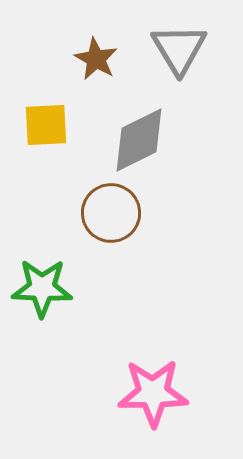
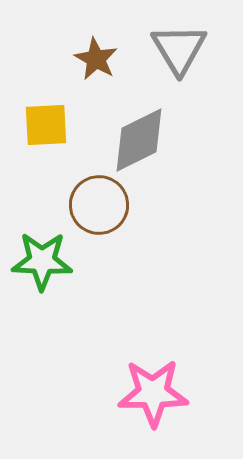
brown circle: moved 12 px left, 8 px up
green star: moved 27 px up
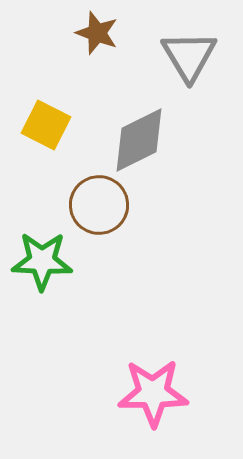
gray triangle: moved 10 px right, 7 px down
brown star: moved 1 px right, 26 px up; rotated 9 degrees counterclockwise
yellow square: rotated 30 degrees clockwise
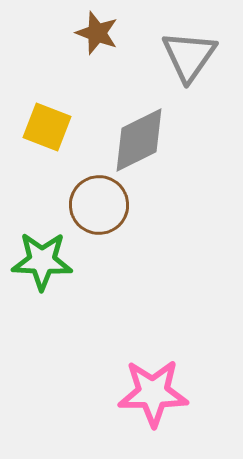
gray triangle: rotated 6 degrees clockwise
yellow square: moved 1 px right, 2 px down; rotated 6 degrees counterclockwise
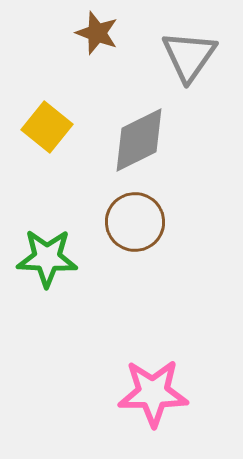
yellow square: rotated 18 degrees clockwise
brown circle: moved 36 px right, 17 px down
green star: moved 5 px right, 3 px up
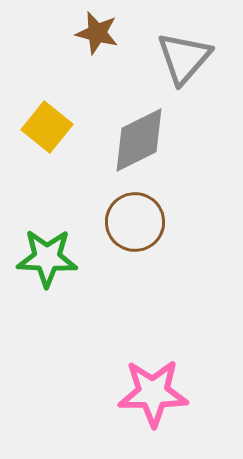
brown star: rotated 6 degrees counterclockwise
gray triangle: moved 5 px left, 2 px down; rotated 6 degrees clockwise
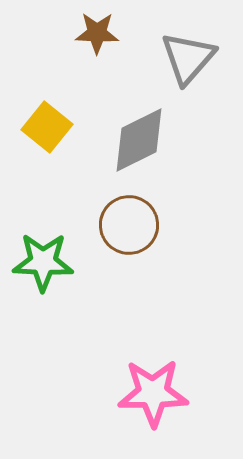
brown star: rotated 12 degrees counterclockwise
gray triangle: moved 4 px right
brown circle: moved 6 px left, 3 px down
green star: moved 4 px left, 4 px down
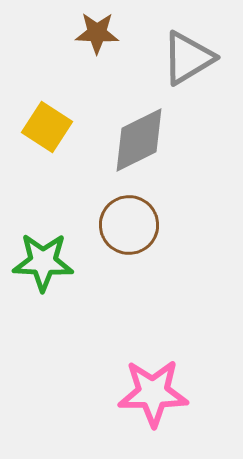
gray triangle: rotated 18 degrees clockwise
yellow square: rotated 6 degrees counterclockwise
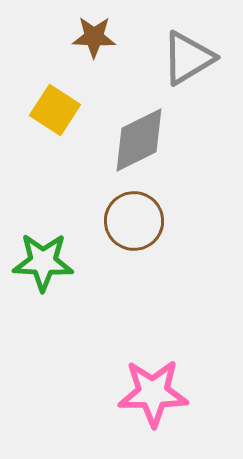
brown star: moved 3 px left, 4 px down
yellow square: moved 8 px right, 17 px up
brown circle: moved 5 px right, 4 px up
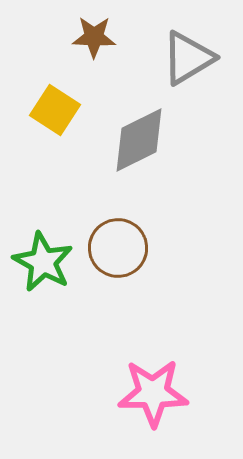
brown circle: moved 16 px left, 27 px down
green star: rotated 26 degrees clockwise
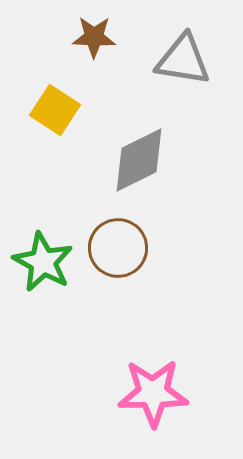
gray triangle: moved 5 px left, 2 px down; rotated 40 degrees clockwise
gray diamond: moved 20 px down
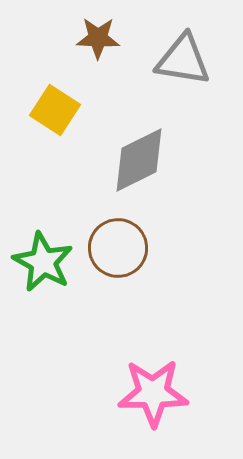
brown star: moved 4 px right, 1 px down
